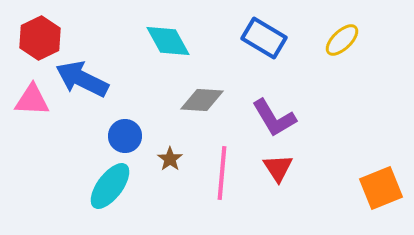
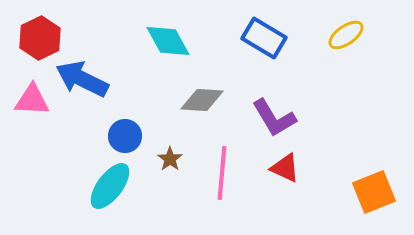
yellow ellipse: moved 4 px right, 5 px up; rotated 9 degrees clockwise
red triangle: moved 7 px right; rotated 32 degrees counterclockwise
orange square: moved 7 px left, 4 px down
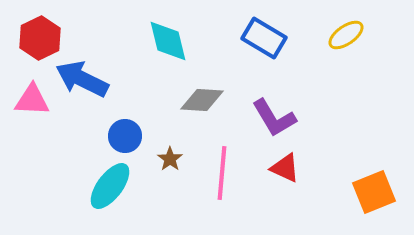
cyan diamond: rotated 15 degrees clockwise
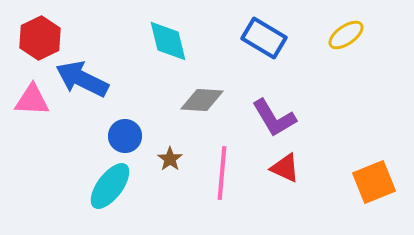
orange square: moved 10 px up
